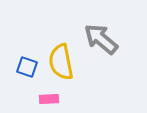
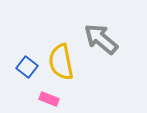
blue square: rotated 20 degrees clockwise
pink rectangle: rotated 24 degrees clockwise
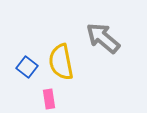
gray arrow: moved 2 px right, 1 px up
pink rectangle: rotated 60 degrees clockwise
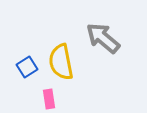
blue square: rotated 20 degrees clockwise
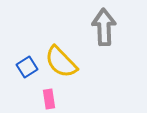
gray arrow: moved 1 px right, 11 px up; rotated 48 degrees clockwise
yellow semicircle: rotated 33 degrees counterclockwise
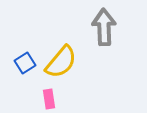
yellow semicircle: rotated 96 degrees counterclockwise
blue square: moved 2 px left, 4 px up
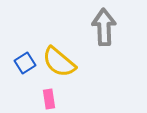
yellow semicircle: moved 2 px left; rotated 90 degrees clockwise
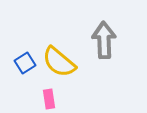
gray arrow: moved 13 px down
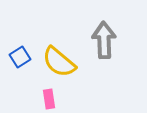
blue square: moved 5 px left, 6 px up
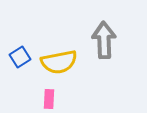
yellow semicircle: rotated 51 degrees counterclockwise
pink rectangle: rotated 12 degrees clockwise
